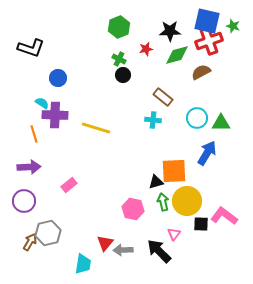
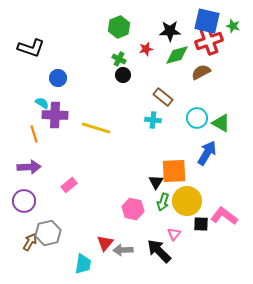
green triangle: rotated 30 degrees clockwise
black triangle: rotated 42 degrees counterclockwise
green arrow: rotated 150 degrees counterclockwise
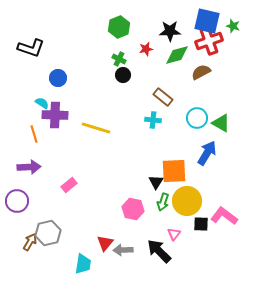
purple circle: moved 7 px left
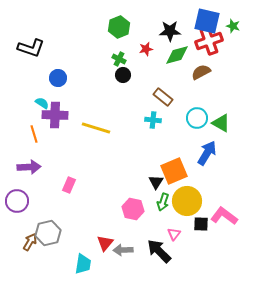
orange square: rotated 20 degrees counterclockwise
pink rectangle: rotated 28 degrees counterclockwise
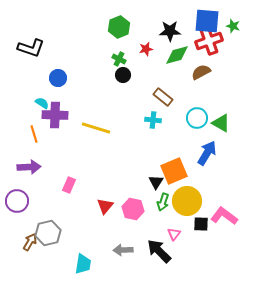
blue square: rotated 8 degrees counterclockwise
red triangle: moved 37 px up
